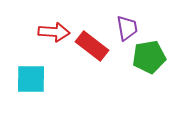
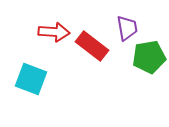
cyan square: rotated 20 degrees clockwise
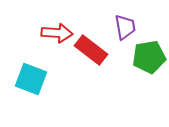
purple trapezoid: moved 2 px left, 1 px up
red arrow: moved 3 px right, 1 px down
red rectangle: moved 1 px left, 4 px down
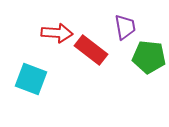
green pentagon: rotated 16 degrees clockwise
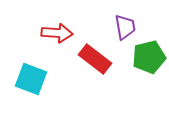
red rectangle: moved 4 px right, 9 px down
green pentagon: rotated 20 degrees counterclockwise
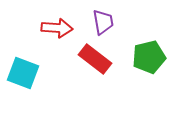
purple trapezoid: moved 22 px left, 5 px up
red arrow: moved 5 px up
cyan square: moved 8 px left, 6 px up
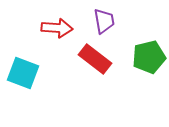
purple trapezoid: moved 1 px right, 1 px up
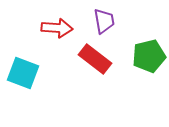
green pentagon: moved 1 px up
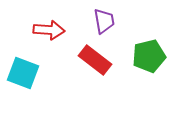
red arrow: moved 8 px left, 2 px down
red rectangle: moved 1 px down
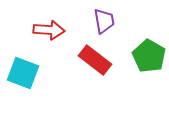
green pentagon: rotated 28 degrees counterclockwise
